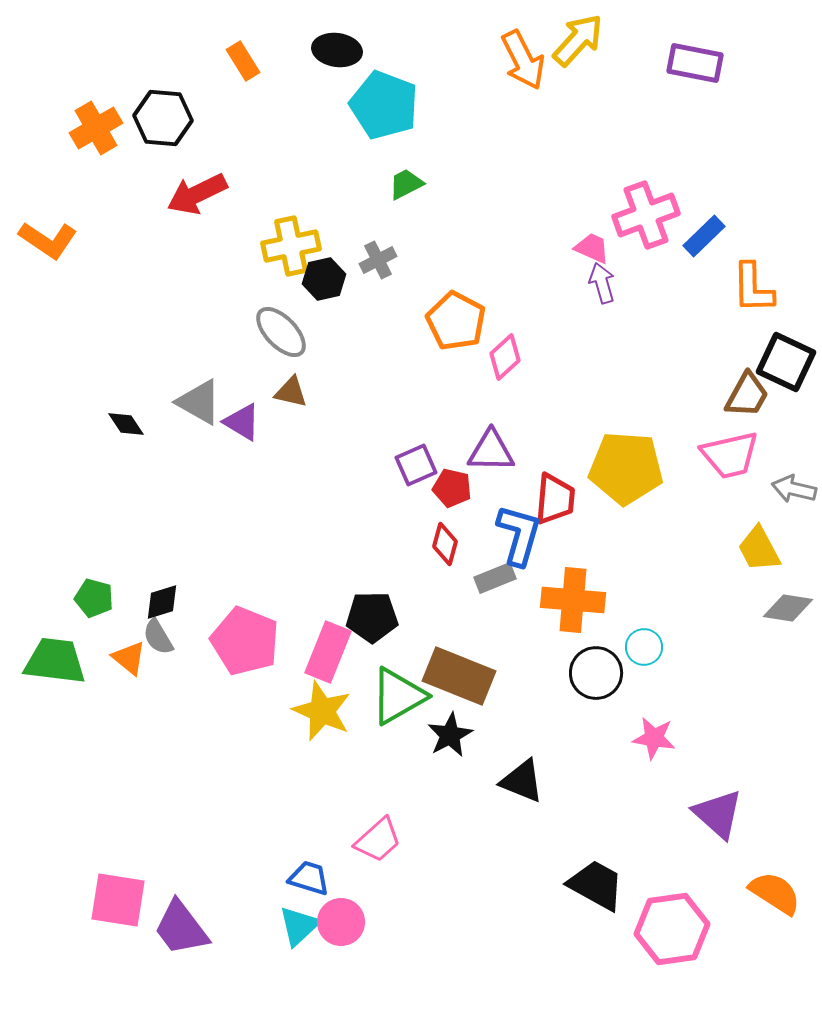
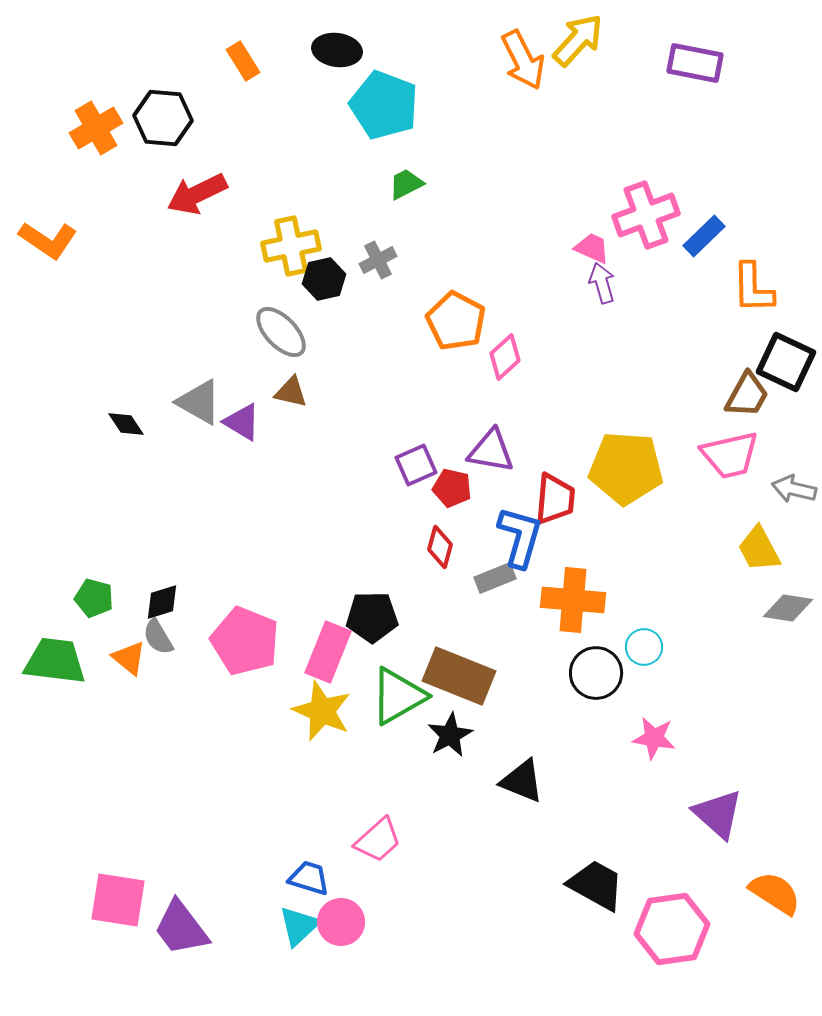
purple triangle at (491, 451): rotated 9 degrees clockwise
blue L-shape at (519, 535): moved 1 px right, 2 px down
red diamond at (445, 544): moved 5 px left, 3 px down
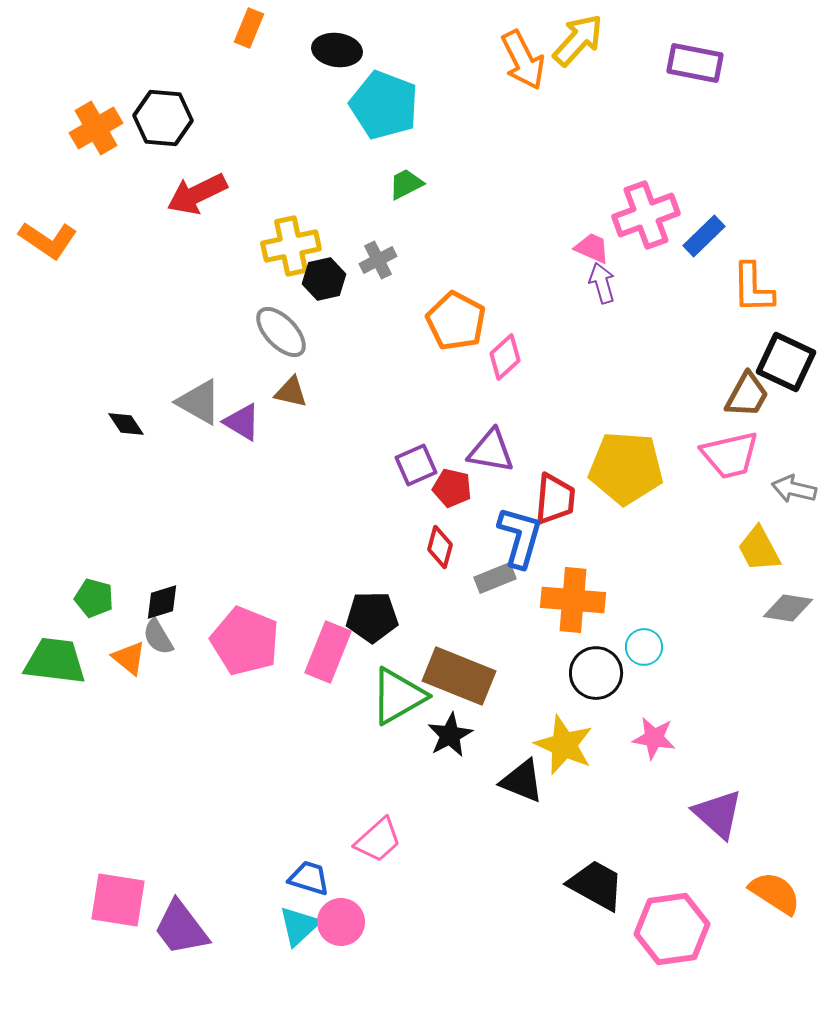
orange rectangle at (243, 61): moved 6 px right, 33 px up; rotated 54 degrees clockwise
yellow star at (322, 711): moved 242 px right, 34 px down
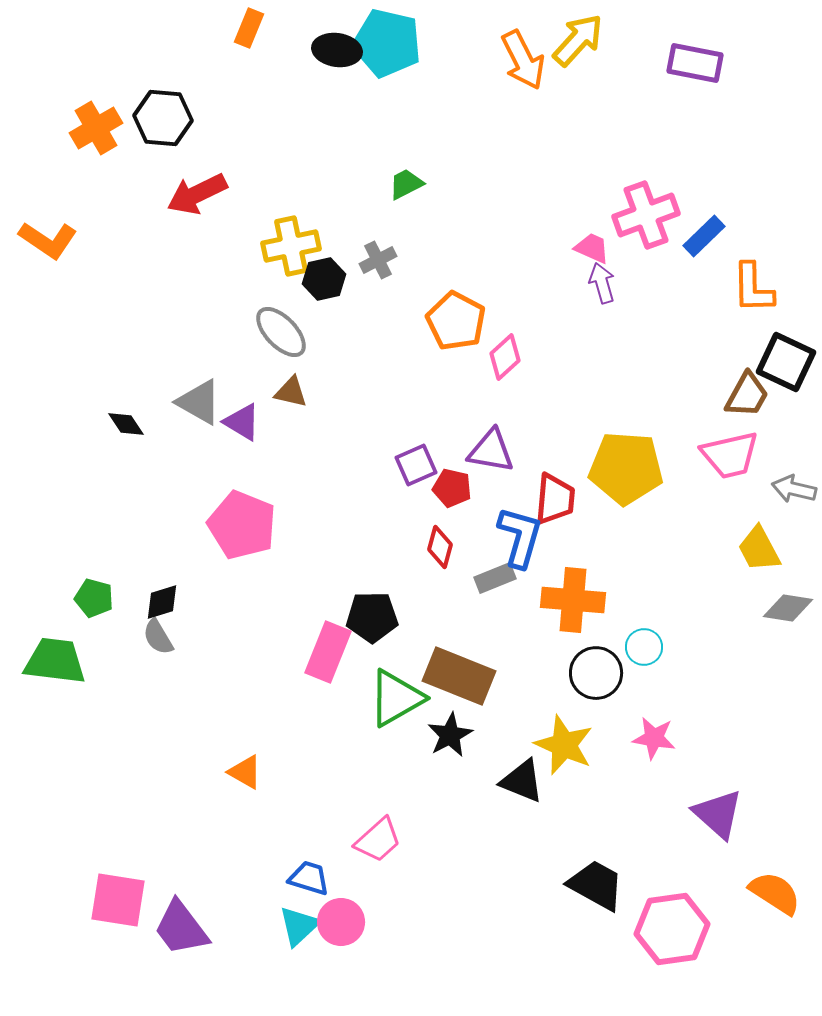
cyan pentagon at (384, 105): moved 3 px right, 62 px up; rotated 8 degrees counterclockwise
pink pentagon at (245, 641): moved 3 px left, 116 px up
orange triangle at (129, 658): moved 116 px right, 114 px down; rotated 9 degrees counterclockwise
green triangle at (398, 696): moved 2 px left, 2 px down
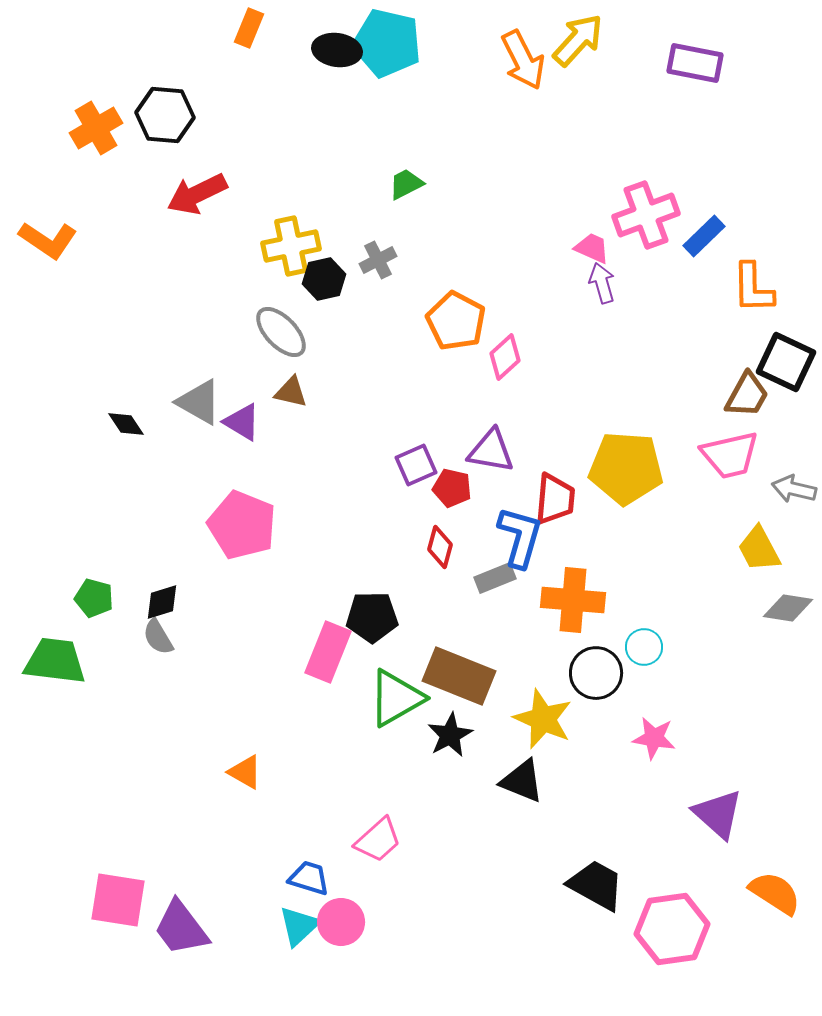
black hexagon at (163, 118): moved 2 px right, 3 px up
yellow star at (564, 745): moved 21 px left, 26 px up
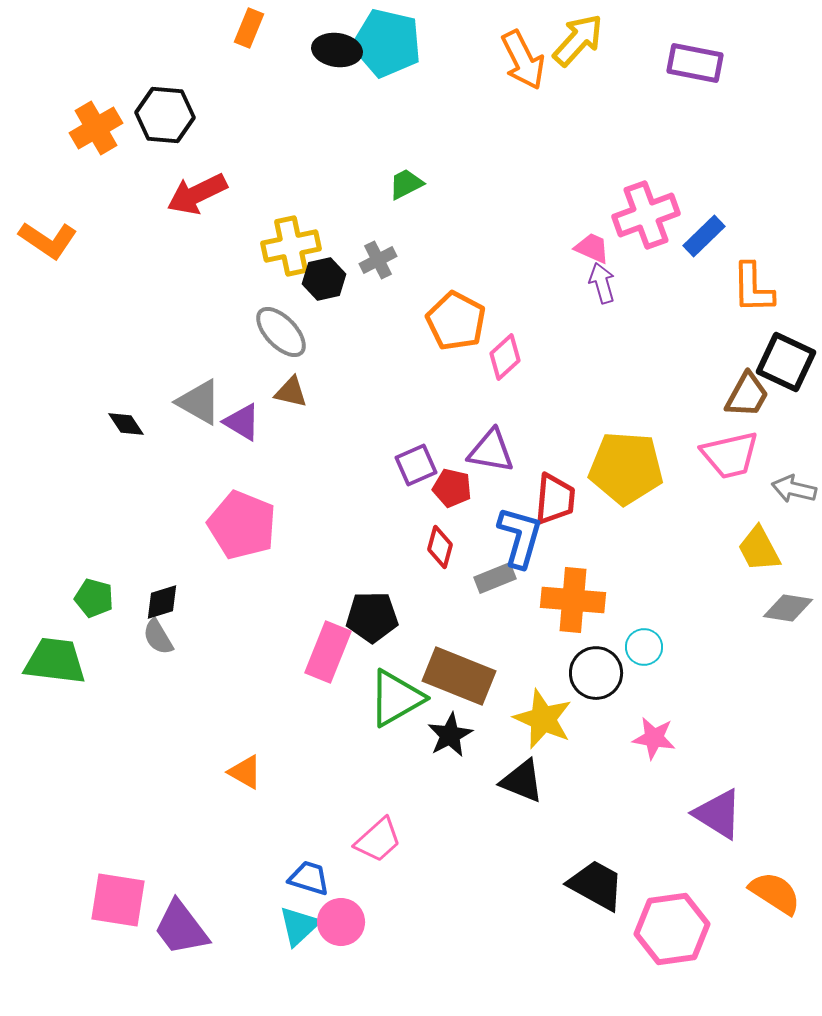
purple triangle at (718, 814): rotated 10 degrees counterclockwise
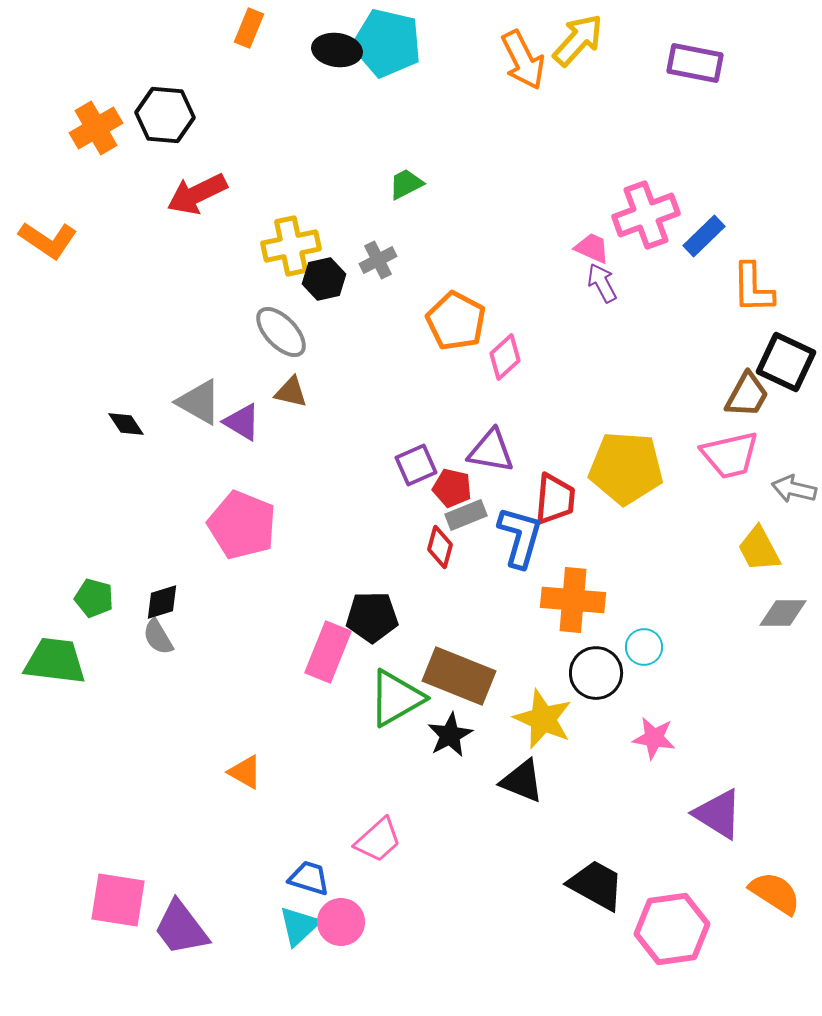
purple arrow at (602, 283): rotated 12 degrees counterclockwise
gray rectangle at (495, 578): moved 29 px left, 63 px up
gray diamond at (788, 608): moved 5 px left, 5 px down; rotated 9 degrees counterclockwise
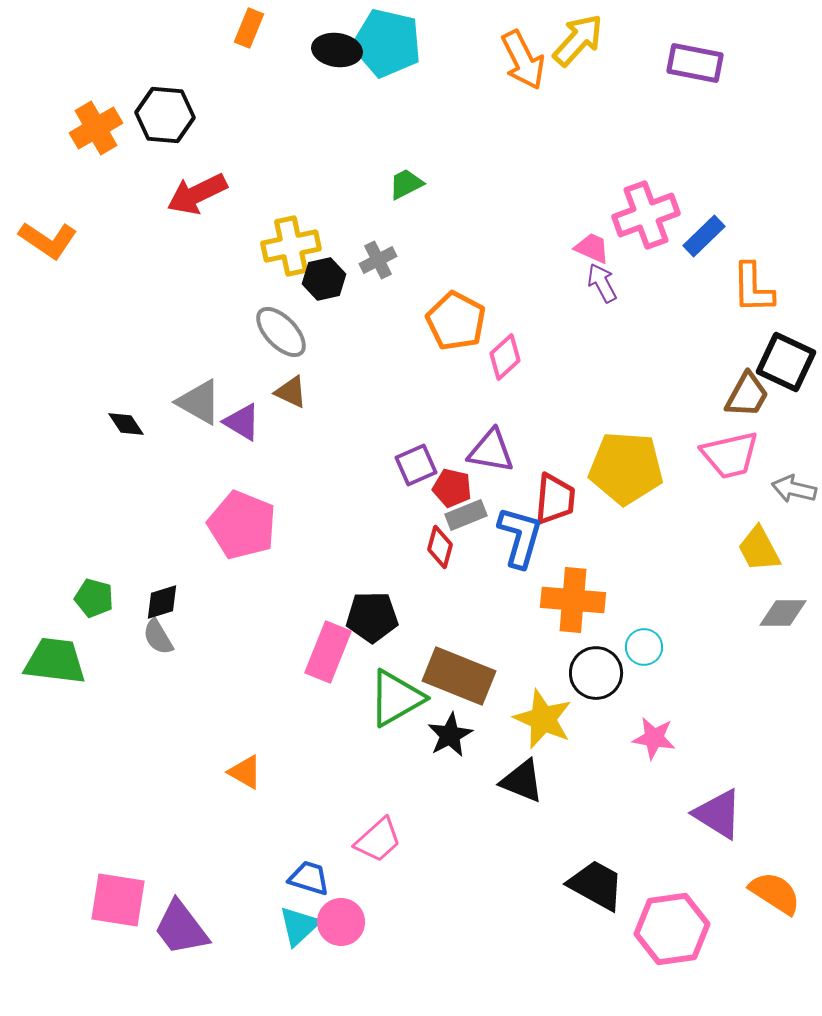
brown triangle at (291, 392): rotated 12 degrees clockwise
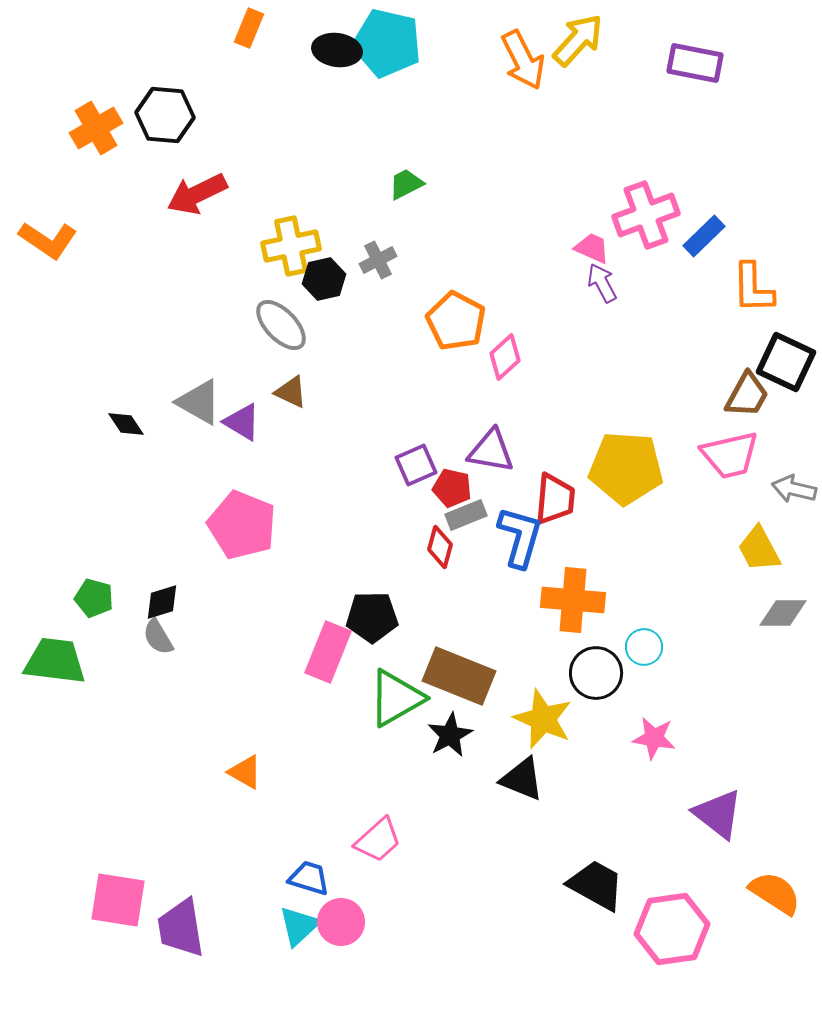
gray ellipse at (281, 332): moved 7 px up
black triangle at (522, 781): moved 2 px up
purple triangle at (718, 814): rotated 6 degrees clockwise
purple trapezoid at (181, 928): rotated 28 degrees clockwise
